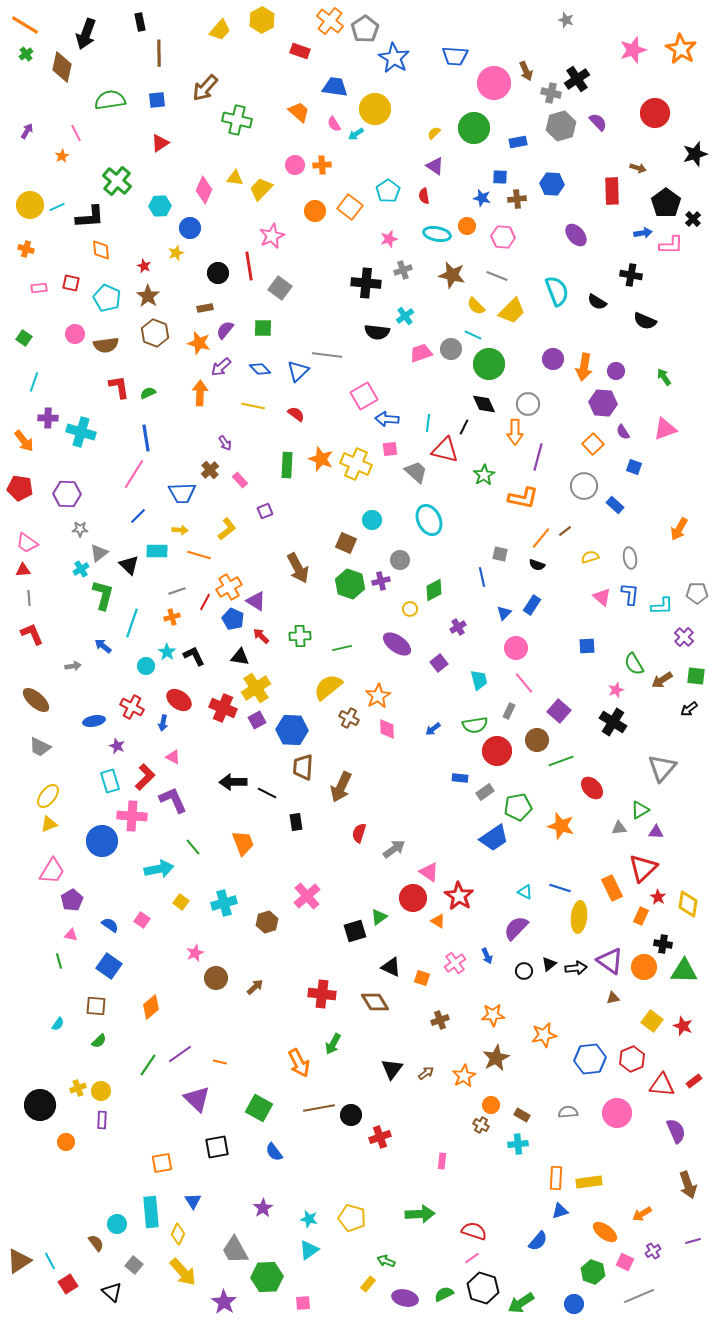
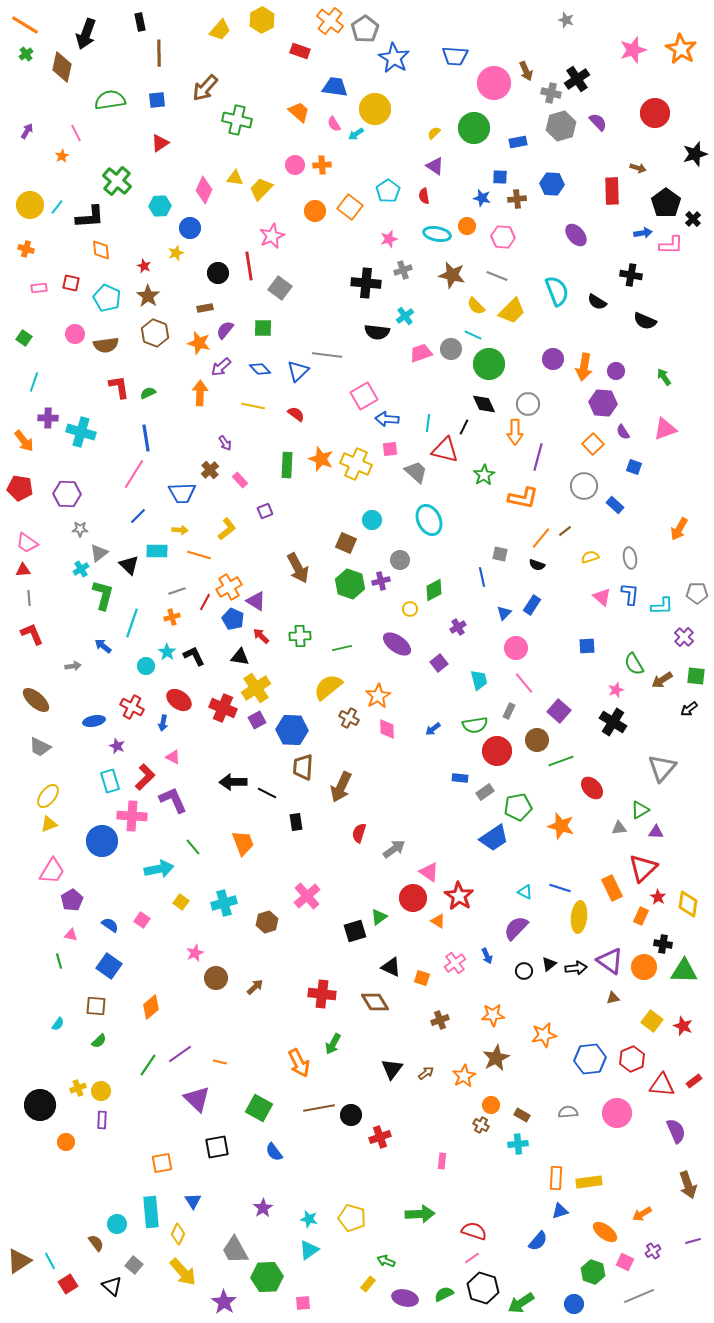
cyan line at (57, 207): rotated 28 degrees counterclockwise
black triangle at (112, 1292): moved 6 px up
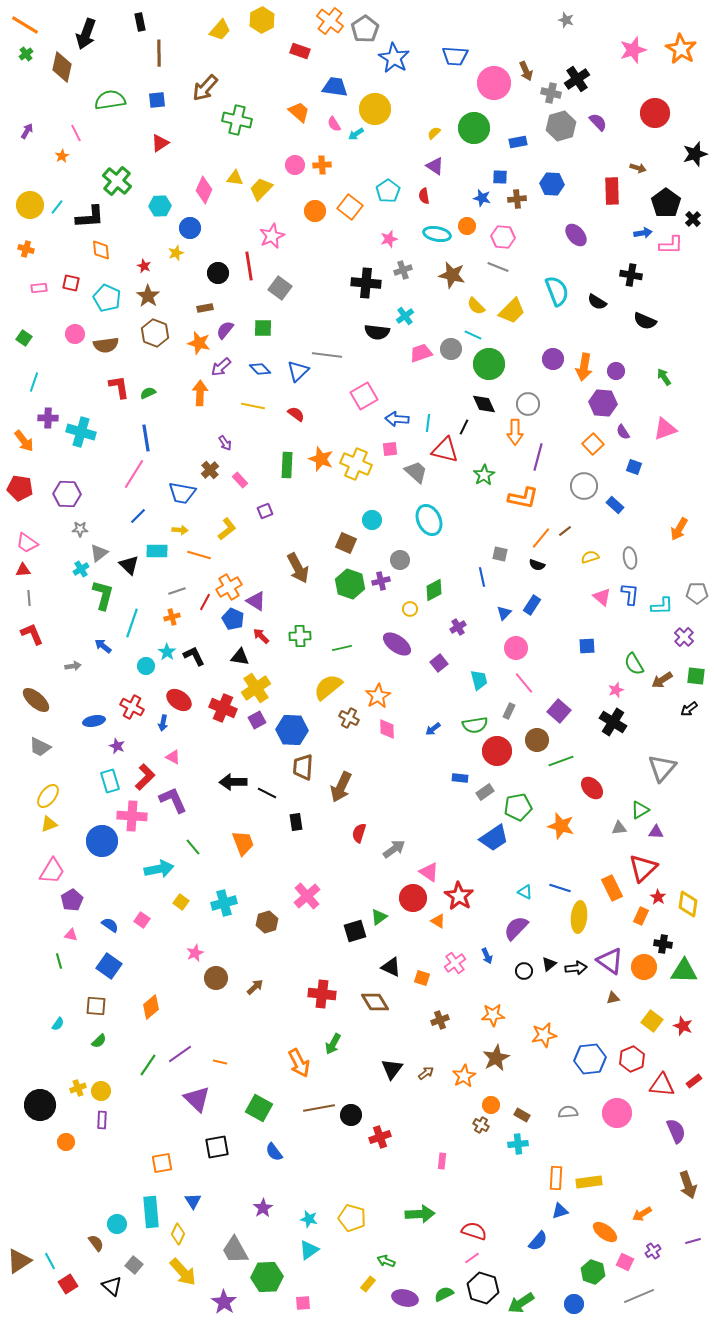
gray line at (497, 276): moved 1 px right, 9 px up
blue arrow at (387, 419): moved 10 px right
blue trapezoid at (182, 493): rotated 12 degrees clockwise
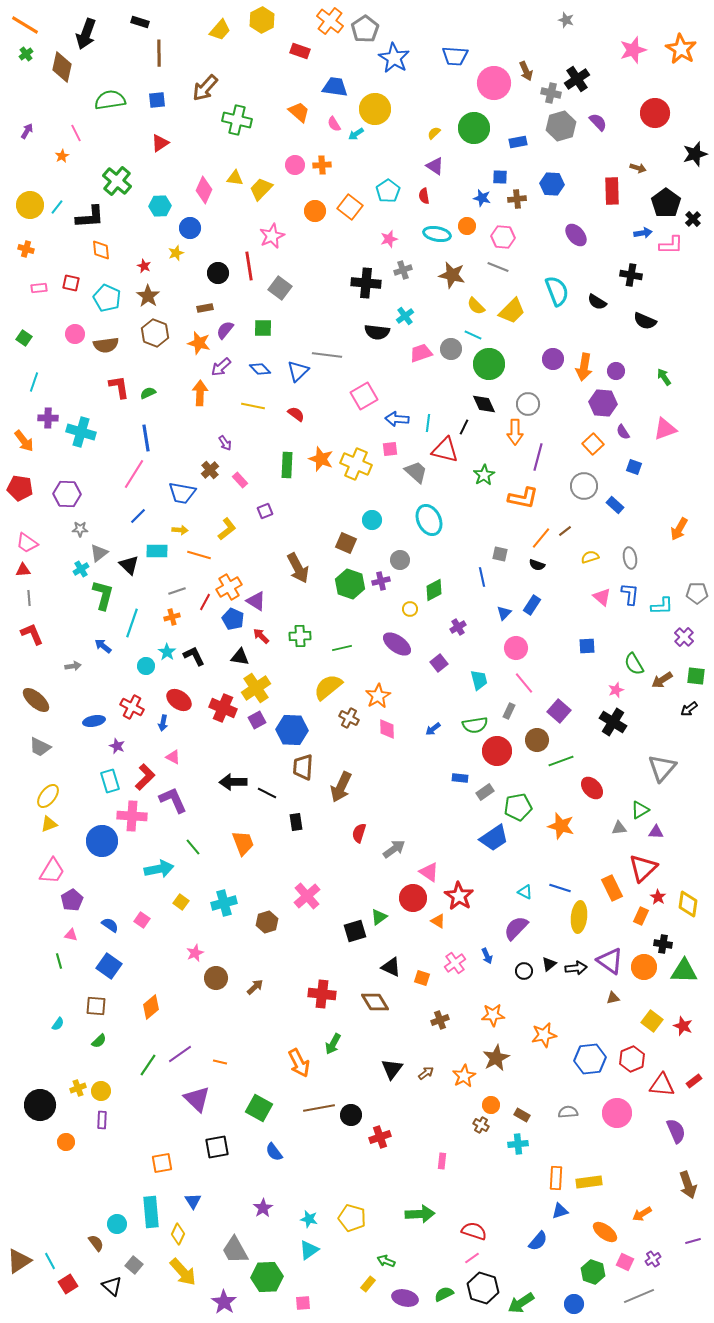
black rectangle at (140, 22): rotated 60 degrees counterclockwise
purple cross at (653, 1251): moved 8 px down
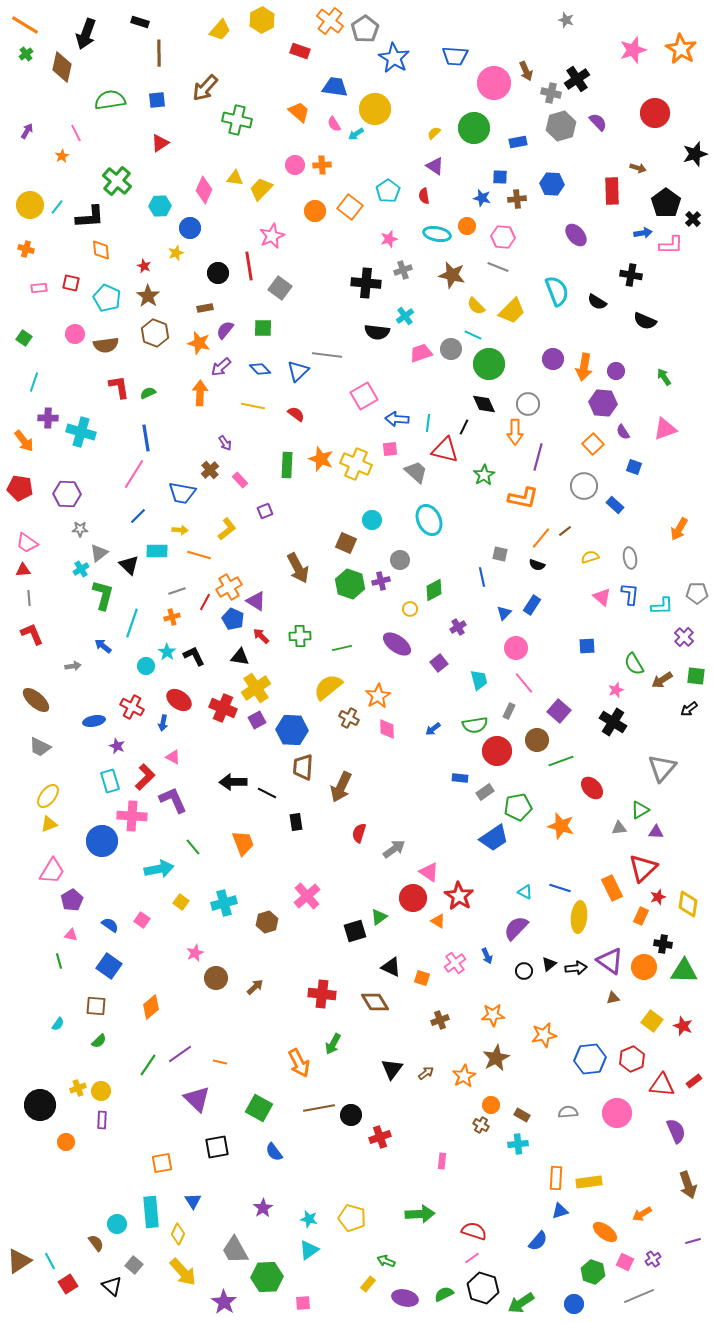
red star at (658, 897): rotated 21 degrees clockwise
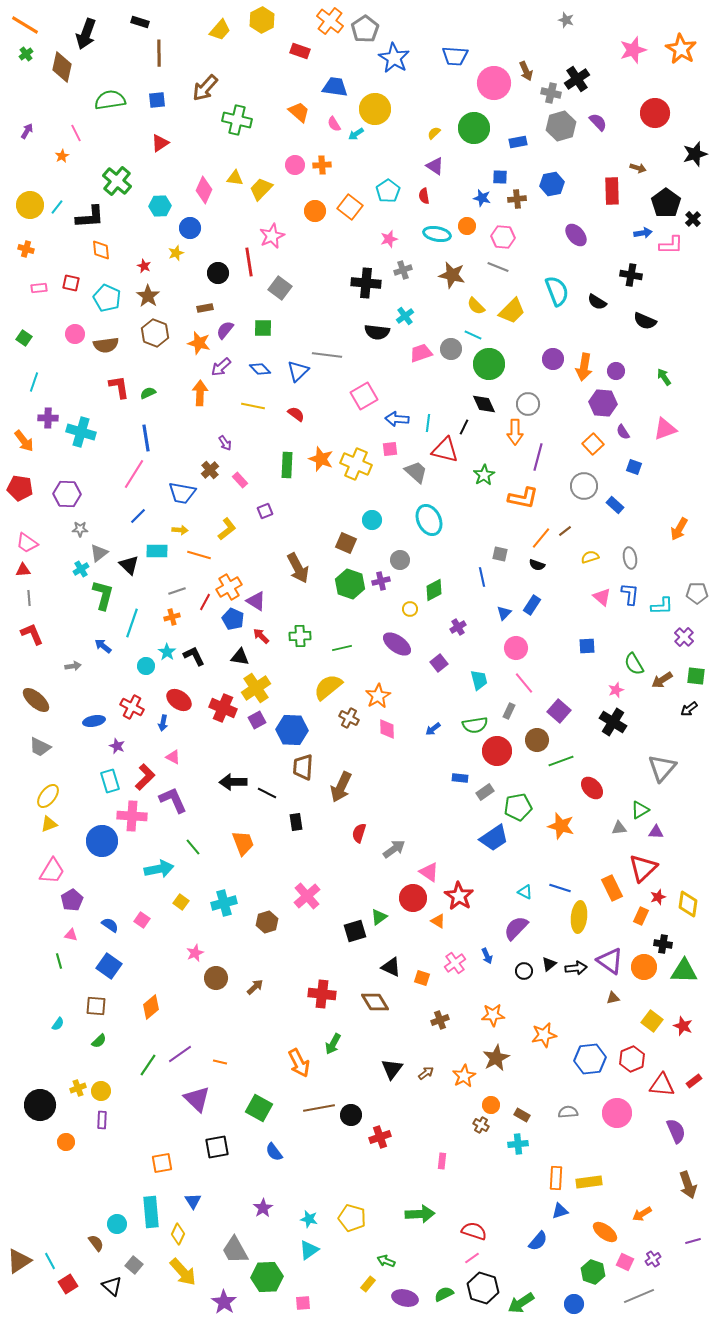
blue hexagon at (552, 184): rotated 15 degrees counterclockwise
red line at (249, 266): moved 4 px up
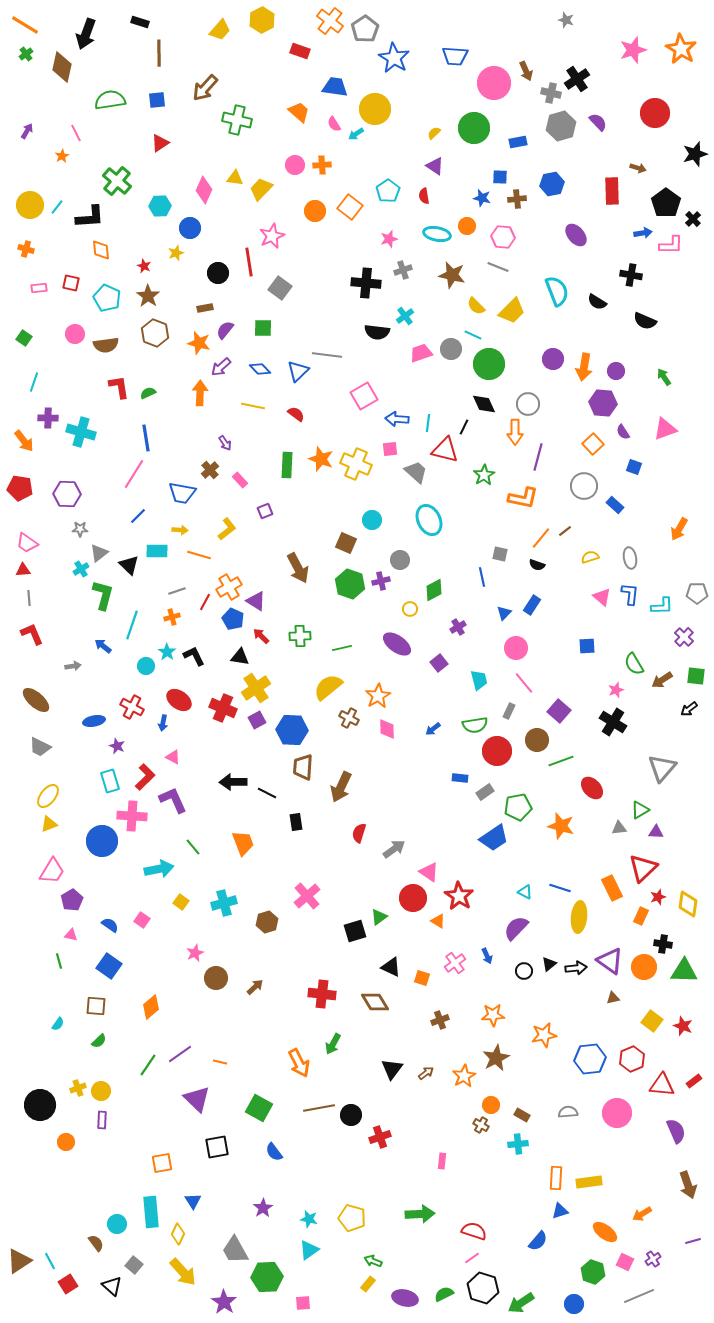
cyan line at (132, 623): moved 2 px down
green arrow at (386, 1261): moved 13 px left
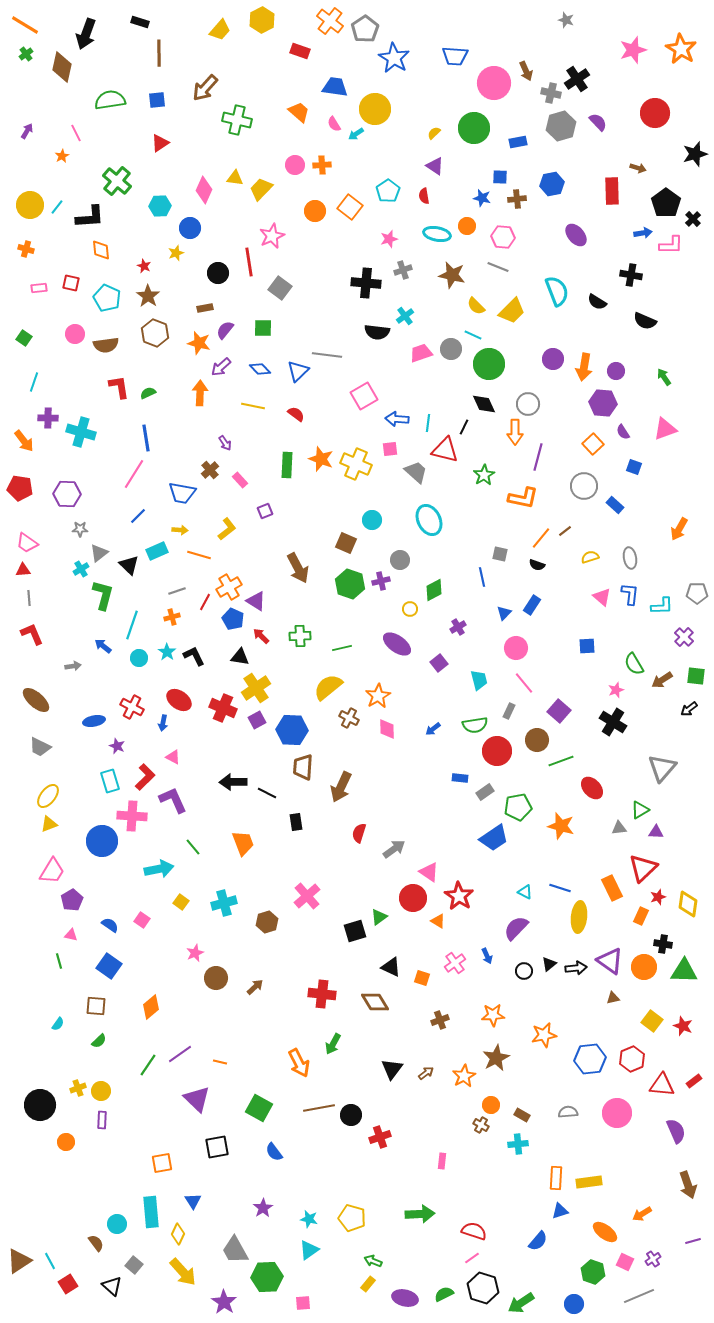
cyan rectangle at (157, 551): rotated 25 degrees counterclockwise
cyan circle at (146, 666): moved 7 px left, 8 px up
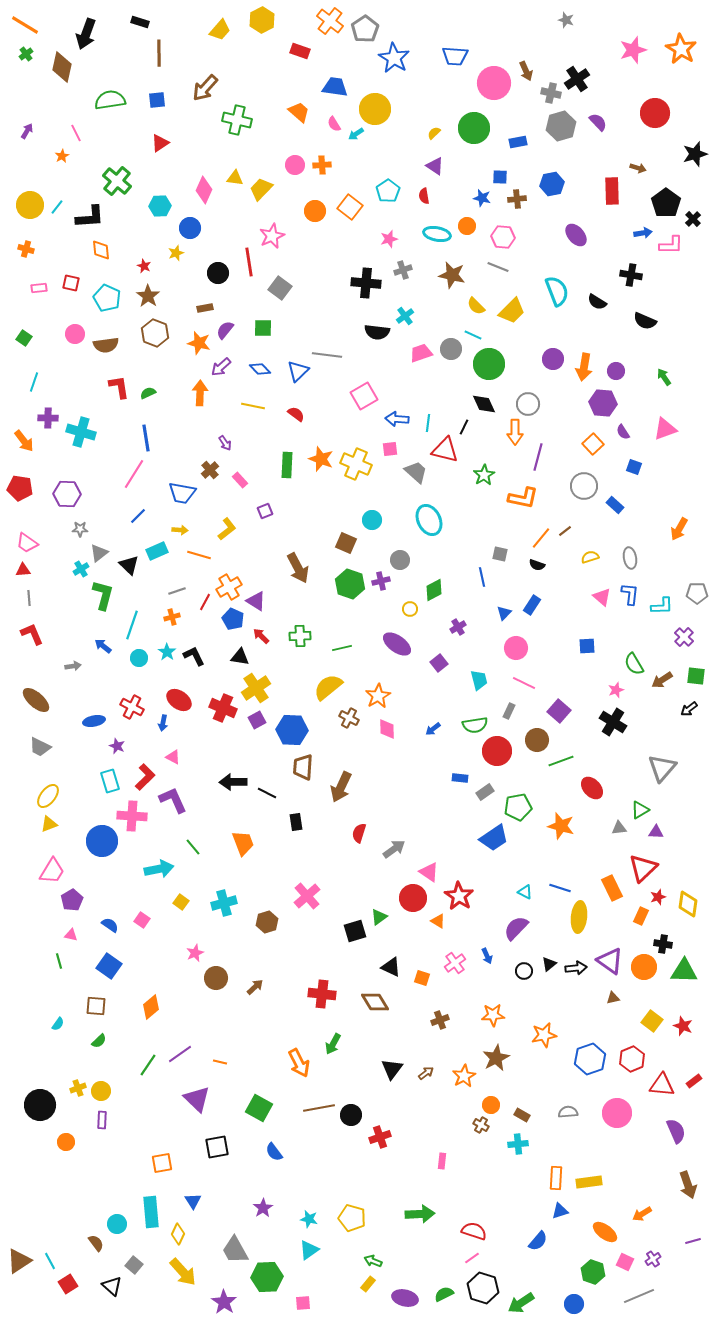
pink line at (524, 683): rotated 25 degrees counterclockwise
blue hexagon at (590, 1059): rotated 12 degrees counterclockwise
